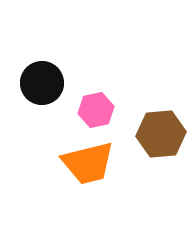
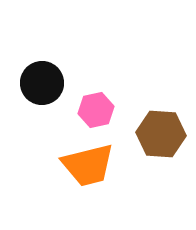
brown hexagon: rotated 9 degrees clockwise
orange trapezoid: moved 2 px down
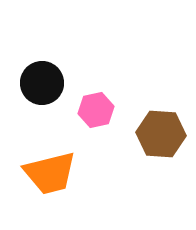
orange trapezoid: moved 38 px left, 8 px down
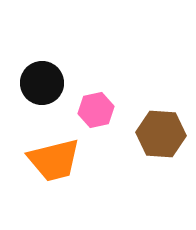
orange trapezoid: moved 4 px right, 13 px up
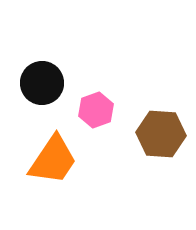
pink hexagon: rotated 8 degrees counterclockwise
orange trapezoid: moved 1 px left; rotated 42 degrees counterclockwise
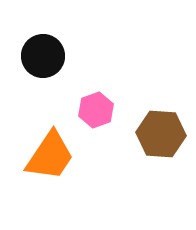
black circle: moved 1 px right, 27 px up
orange trapezoid: moved 3 px left, 4 px up
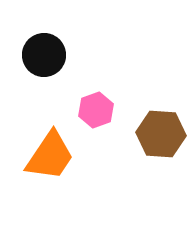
black circle: moved 1 px right, 1 px up
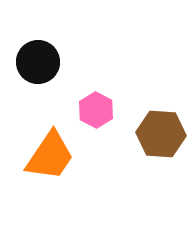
black circle: moved 6 px left, 7 px down
pink hexagon: rotated 12 degrees counterclockwise
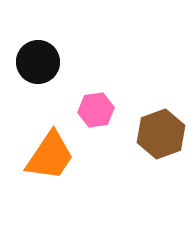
pink hexagon: rotated 24 degrees clockwise
brown hexagon: rotated 24 degrees counterclockwise
